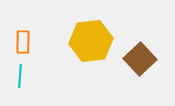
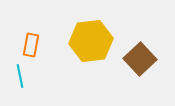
orange rectangle: moved 8 px right, 3 px down; rotated 10 degrees clockwise
cyan line: rotated 15 degrees counterclockwise
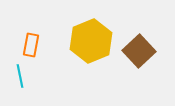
yellow hexagon: rotated 15 degrees counterclockwise
brown square: moved 1 px left, 8 px up
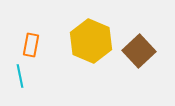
yellow hexagon: rotated 15 degrees counterclockwise
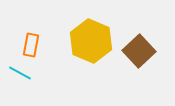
cyan line: moved 3 px up; rotated 50 degrees counterclockwise
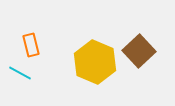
yellow hexagon: moved 4 px right, 21 px down
orange rectangle: rotated 25 degrees counterclockwise
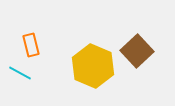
brown square: moved 2 px left
yellow hexagon: moved 2 px left, 4 px down
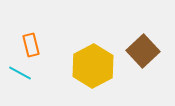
brown square: moved 6 px right
yellow hexagon: rotated 9 degrees clockwise
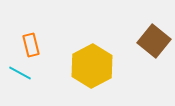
brown square: moved 11 px right, 10 px up; rotated 8 degrees counterclockwise
yellow hexagon: moved 1 px left
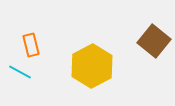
cyan line: moved 1 px up
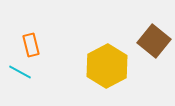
yellow hexagon: moved 15 px right
